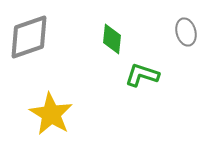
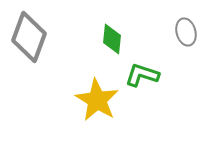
gray diamond: rotated 51 degrees counterclockwise
yellow star: moved 46 px right, 14 px up
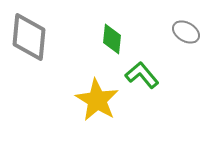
gray ellipse: rotated 44 degrees counterclockwise
gray diamond: rotated 15 degrees counterclockwise
green L-shape: rotated 32 degrees clockwise
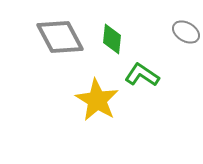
gray diamond: moved 31 px right; rotated 33 degrees counterclockwise
green L-shape: rotated 16 degrees counterclockwise
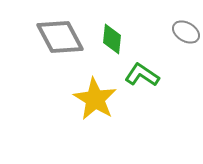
yellow star: moved 2 px left, 1 px up
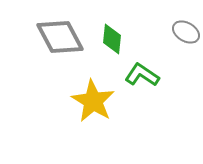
yellow star: moved 2 px left, 2 px down
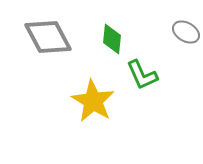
gray diamond: moved 12 px left
green L-shape: rotated 148 degrees counterclockwise
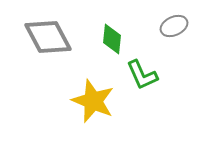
gray ellipse: moved 12 px left, 6 px up; rotated 56 degrees counterclockwise
yellow star: rotated 9 degrees counterclockwise
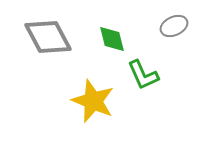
green diamond: rotated 20 degrees counterclockwise
green L-shape: moved 1 px right
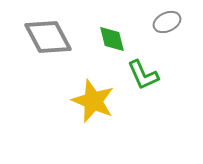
gray ellipse: moved 7 px left, 4 px up
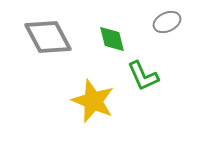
green L-shape: moved 1 px down
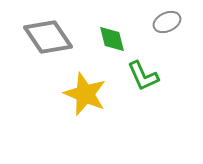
gray diamond: rotated 6 degrees counterclockwise
yellow star: moved 8 px left, 7 px up
